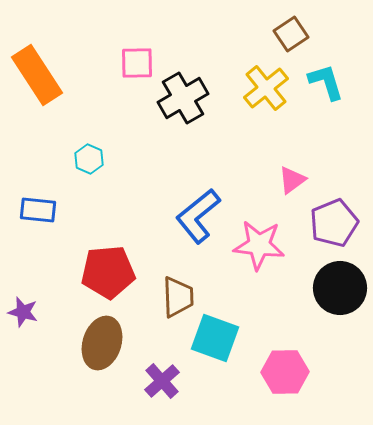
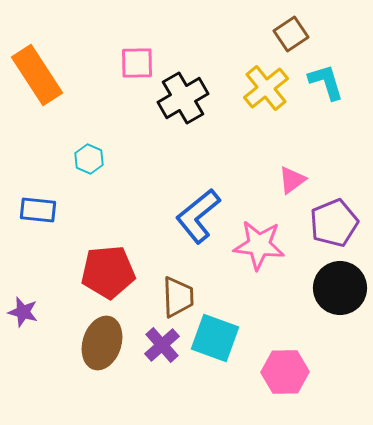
purple cross: moved 36 px up
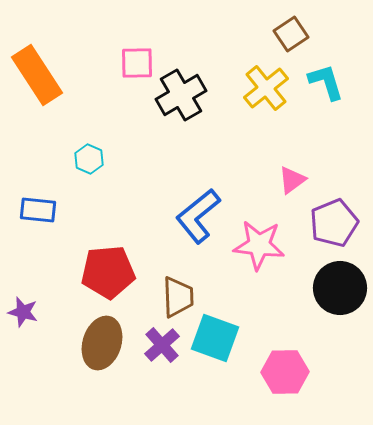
black cross: moved 2 px left, 3 px up
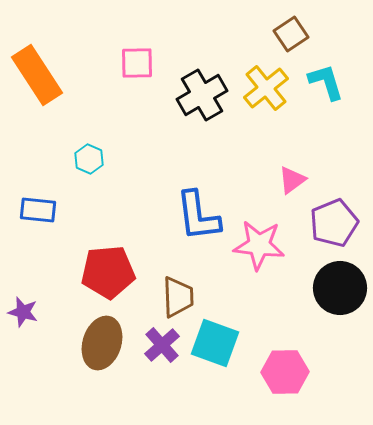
black cross: moved 21 px right
blue L-shape: rotated 58 degrees counterclockwise
cyan square: moved 5 px down
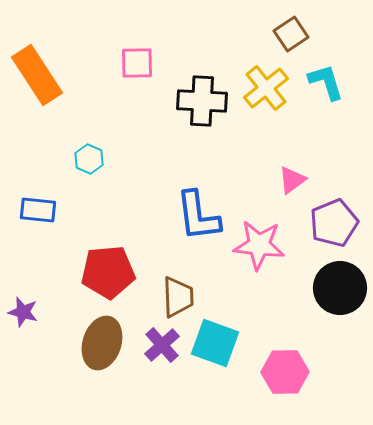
black cross: moved 6 px down; rotated 33 degrees clockwise
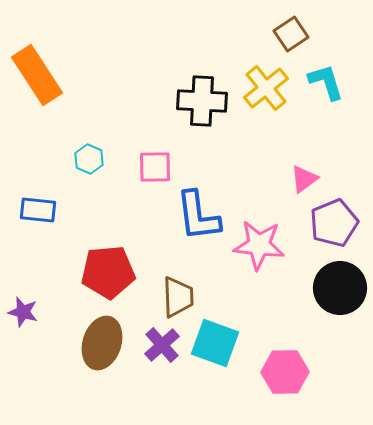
pink square: moved 18 px right, 104 px down
pink triangle: moved 12 px right, 1 px up
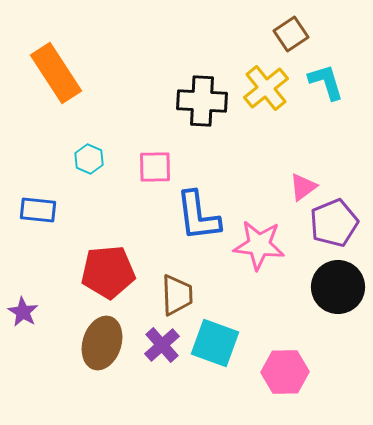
orange rectangle: moved 19 px right, 2 px up
pink triangle: moved 1 px left, 8 px down
black circle: moved 2 px left, 1 px up
brown trapezoid: moved 1 px left, 2 px up
purple star: rotated 16 degrees clockwise
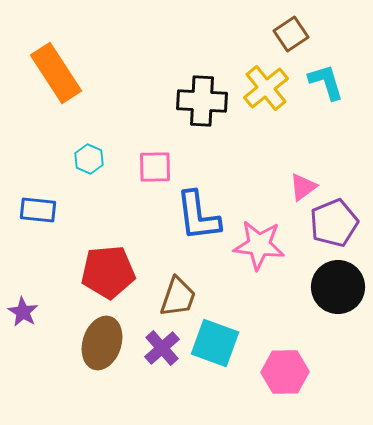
brown trapezoid: moved 1 px right, 2 px down; rotated 21 degrees clockwise
purple cross: moved 3 px down
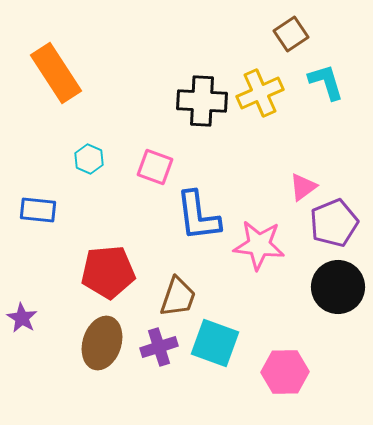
yellow cross: moved 6 px left, 5 px down; rotated 15 degrees clockwise
pink square: rotated 21 degrees clockwise
purple star: moved 1 px left, 6 px down
purple cross: moved 3 px left, 1 px up; rotated 24 degrees clockwise
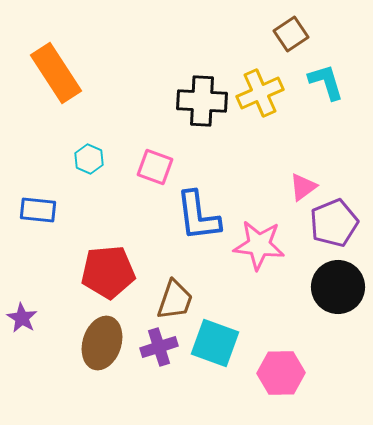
brown trapezoid: moved 3 px left, 3 px down
pink hexagon: moved 4 px left, 1 px down
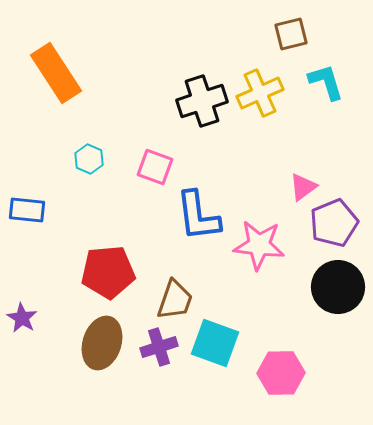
brown square: rotated 20 degrees clockwise
black cross: rotated 21 degrees counterclockwise
blue rectangle: moved 11 px left
